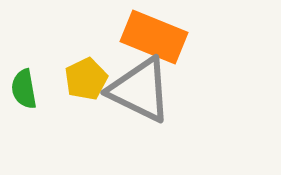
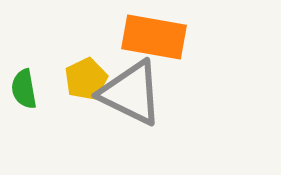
orange rectangle: rotated 12 degrees counterclockwise
gray triangle: moved 9 px left, 3 px down
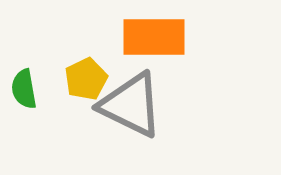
orange rectangle: rotated 10 degrees counterclockwise
gray triangle: moved 12 px down
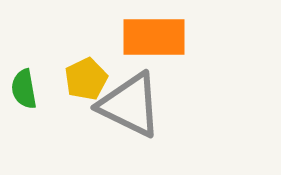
gray triangle: moved 1 px left
